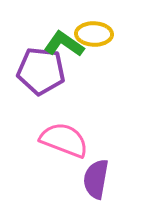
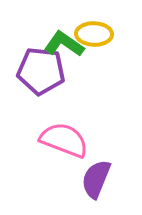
purple semicircle: rotated 12 degrees clockwise
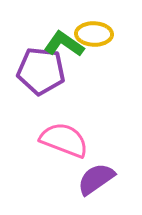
purple semicircle: rotated 33 degrees clockwise
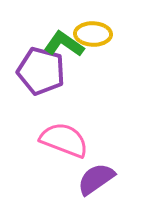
yellow ellipse: moved 1 px left
purple pentagon: rotated 9 degrees clockwise
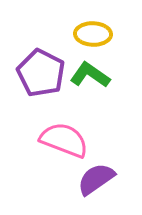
green L-shape: moved 26 px right, 31 px down
purple pentagon: moved 2 px down; rotated 12 degrees clockwise
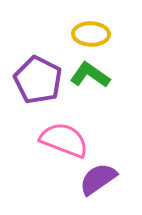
yellow ellipse: moved 2 px left
purple pentagon: moved 3 px left, 7 px down
purple semicircle: moved 2 px right
